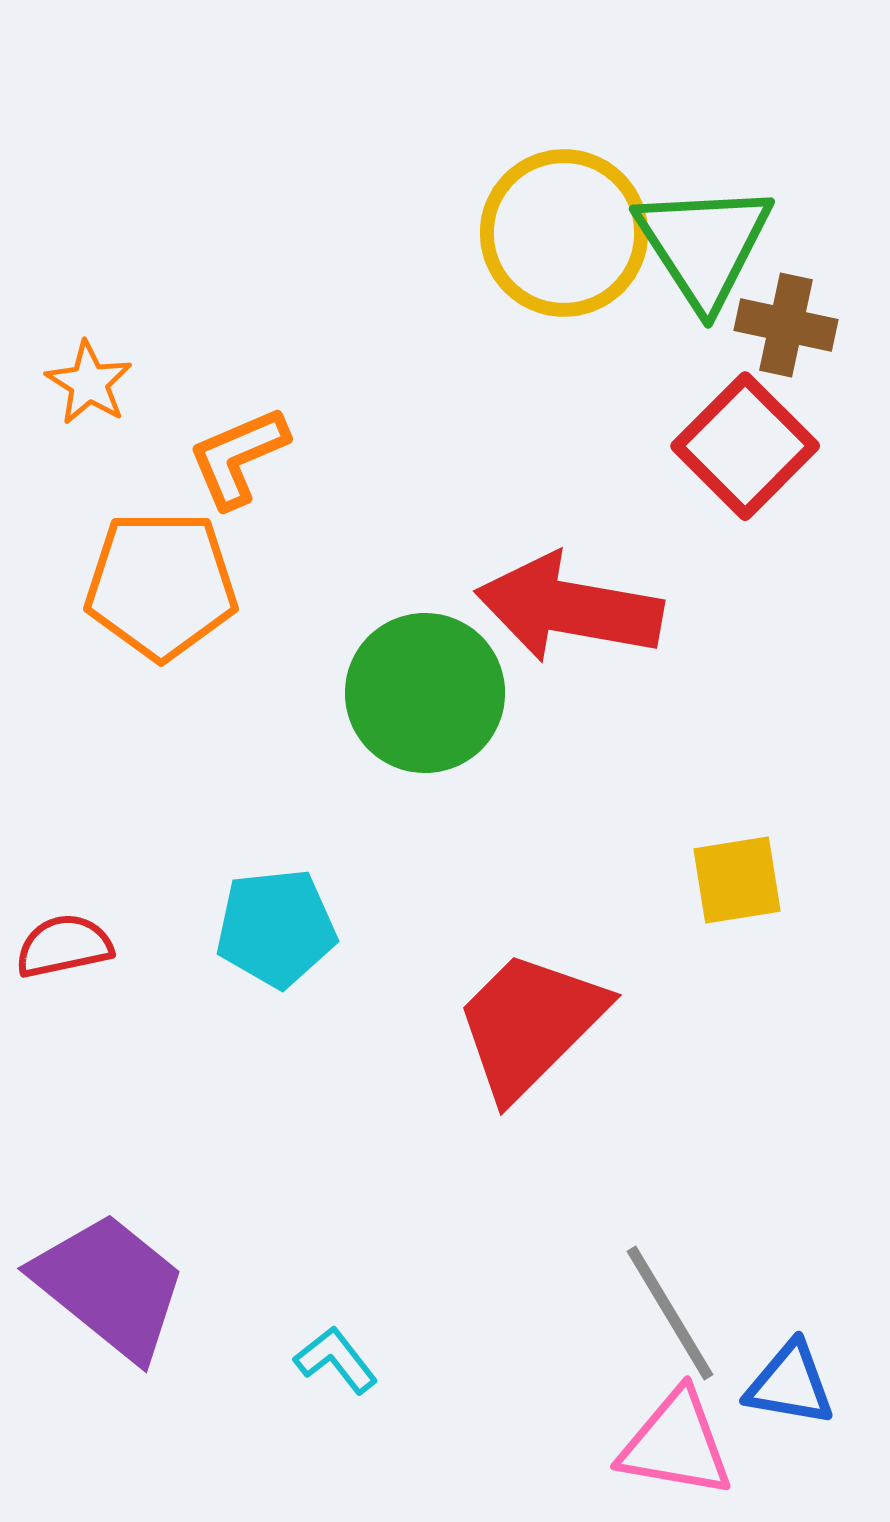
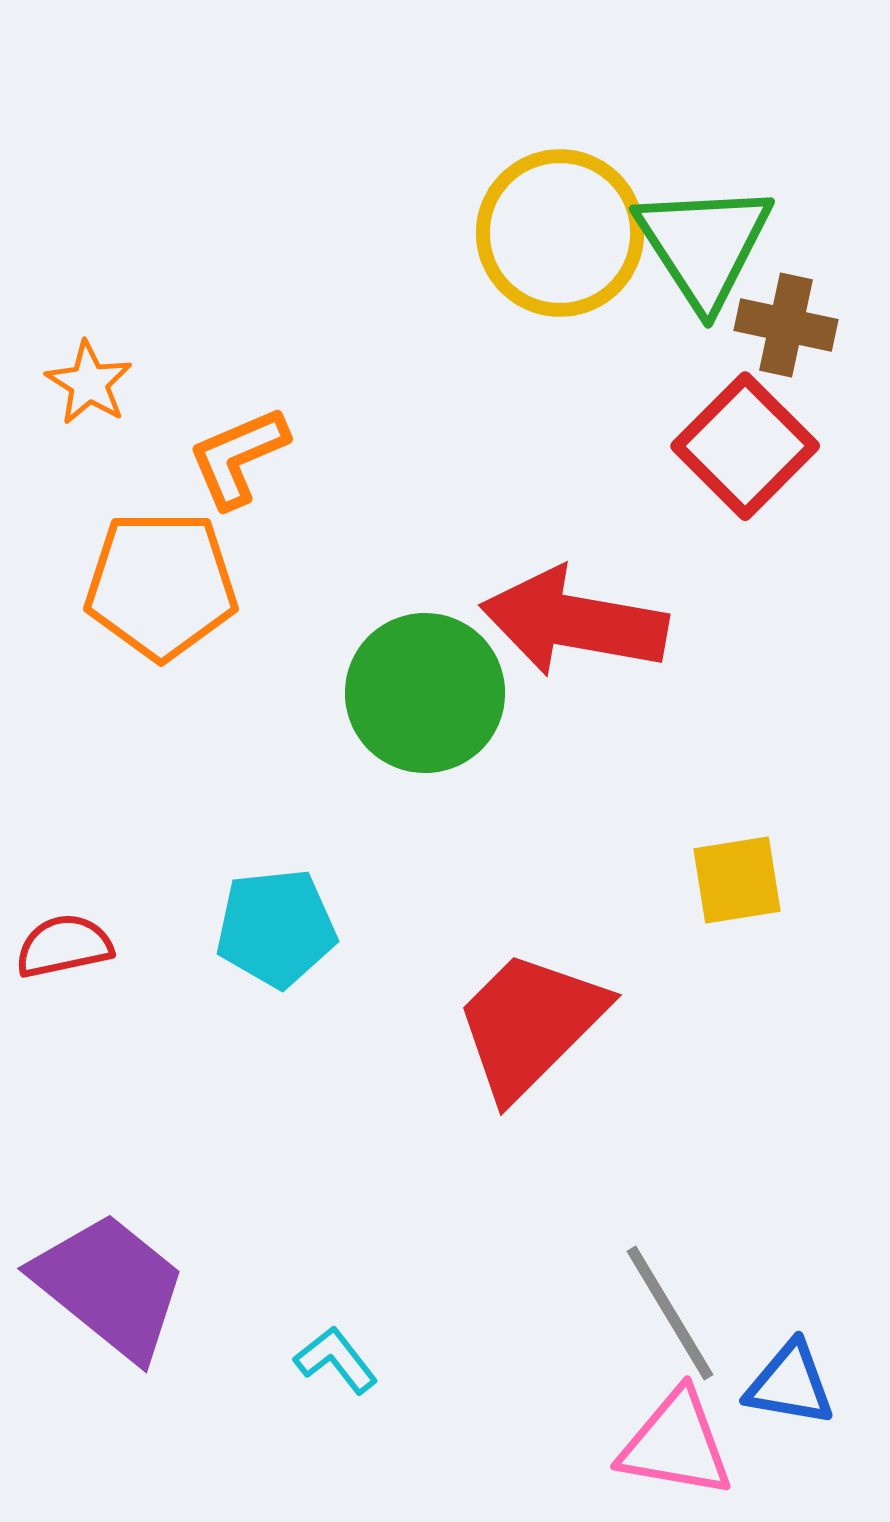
yellow circle: moved 4 px left
red arrow: moved 5 px right, 14 px down
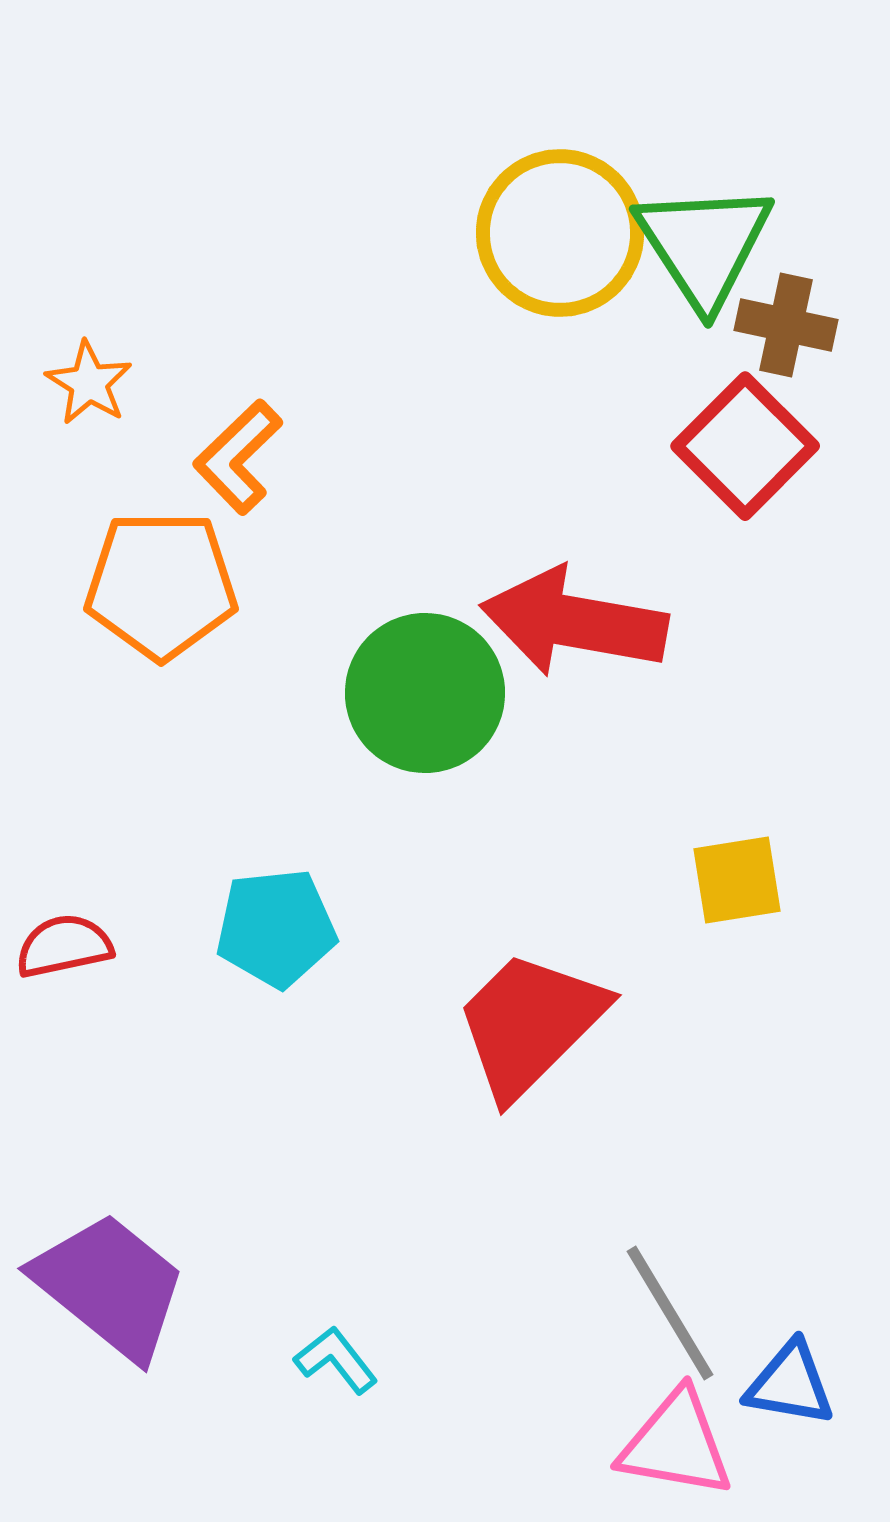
orange L-shape: rotated 21 degrees counterclockwise
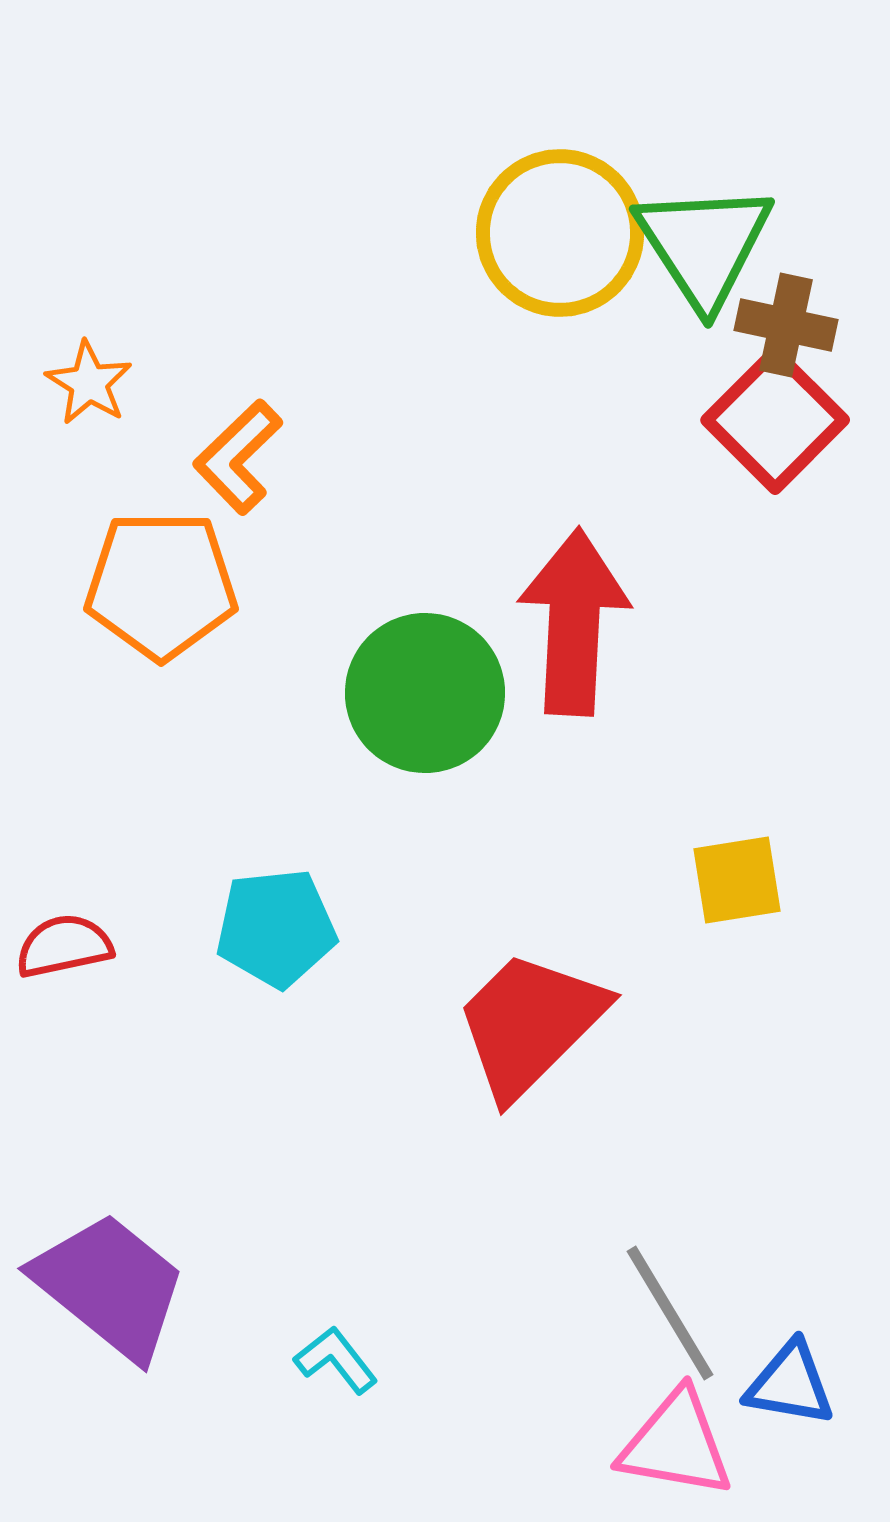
red square: moved 30 px right, 26 px up
red arrow: rotated 83 degrees clockwise
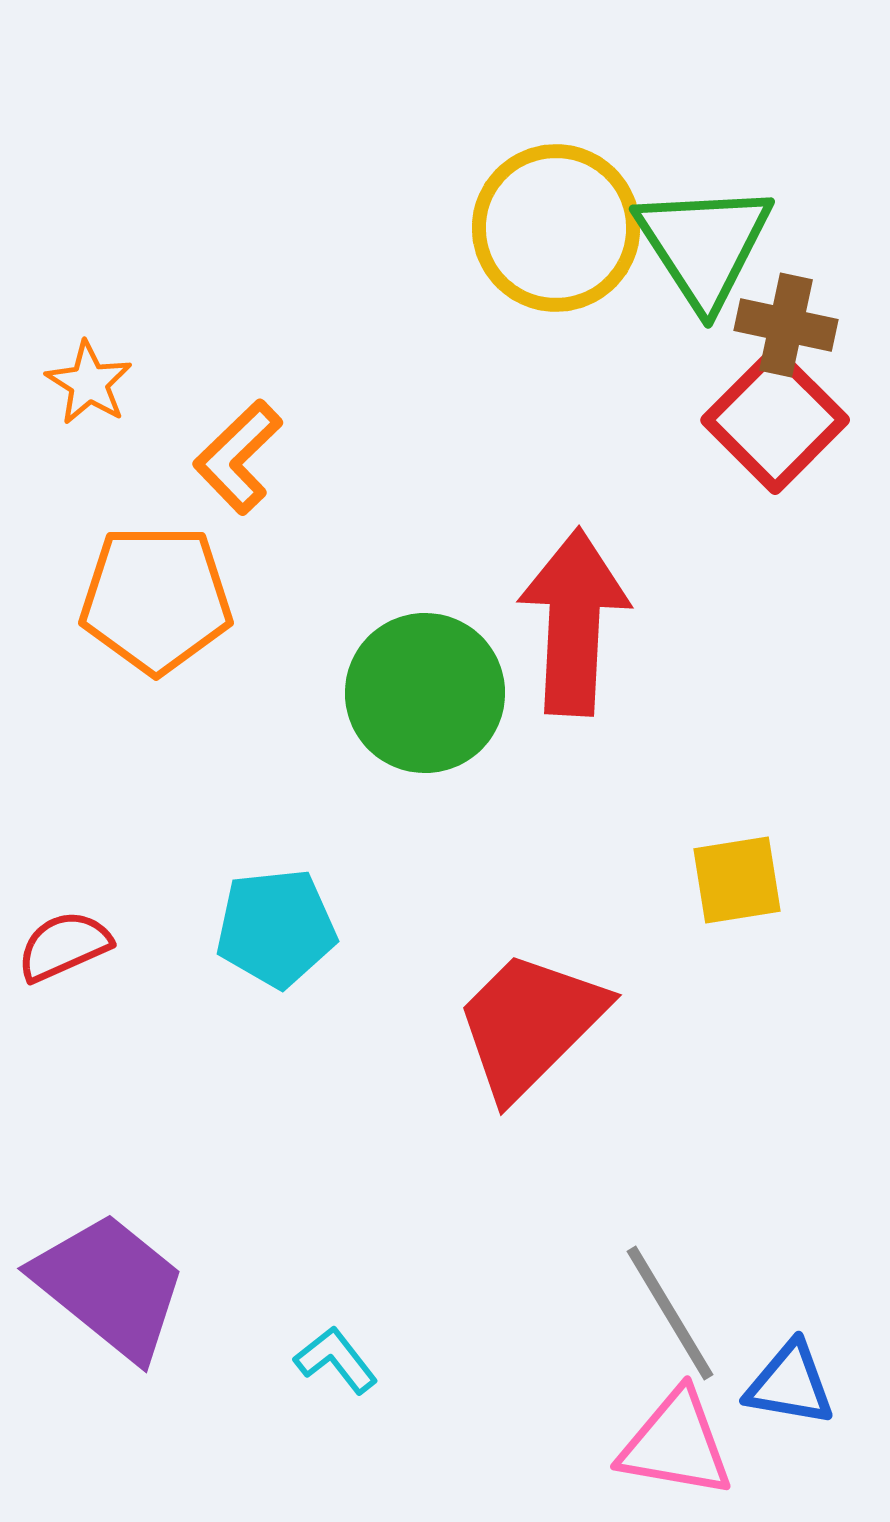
yellow circle: moved 4 px left, 5 px up
orange pentagon: moved 5 px left, 14 px down
red semicircle: rotated 12 degrees counterclockwise
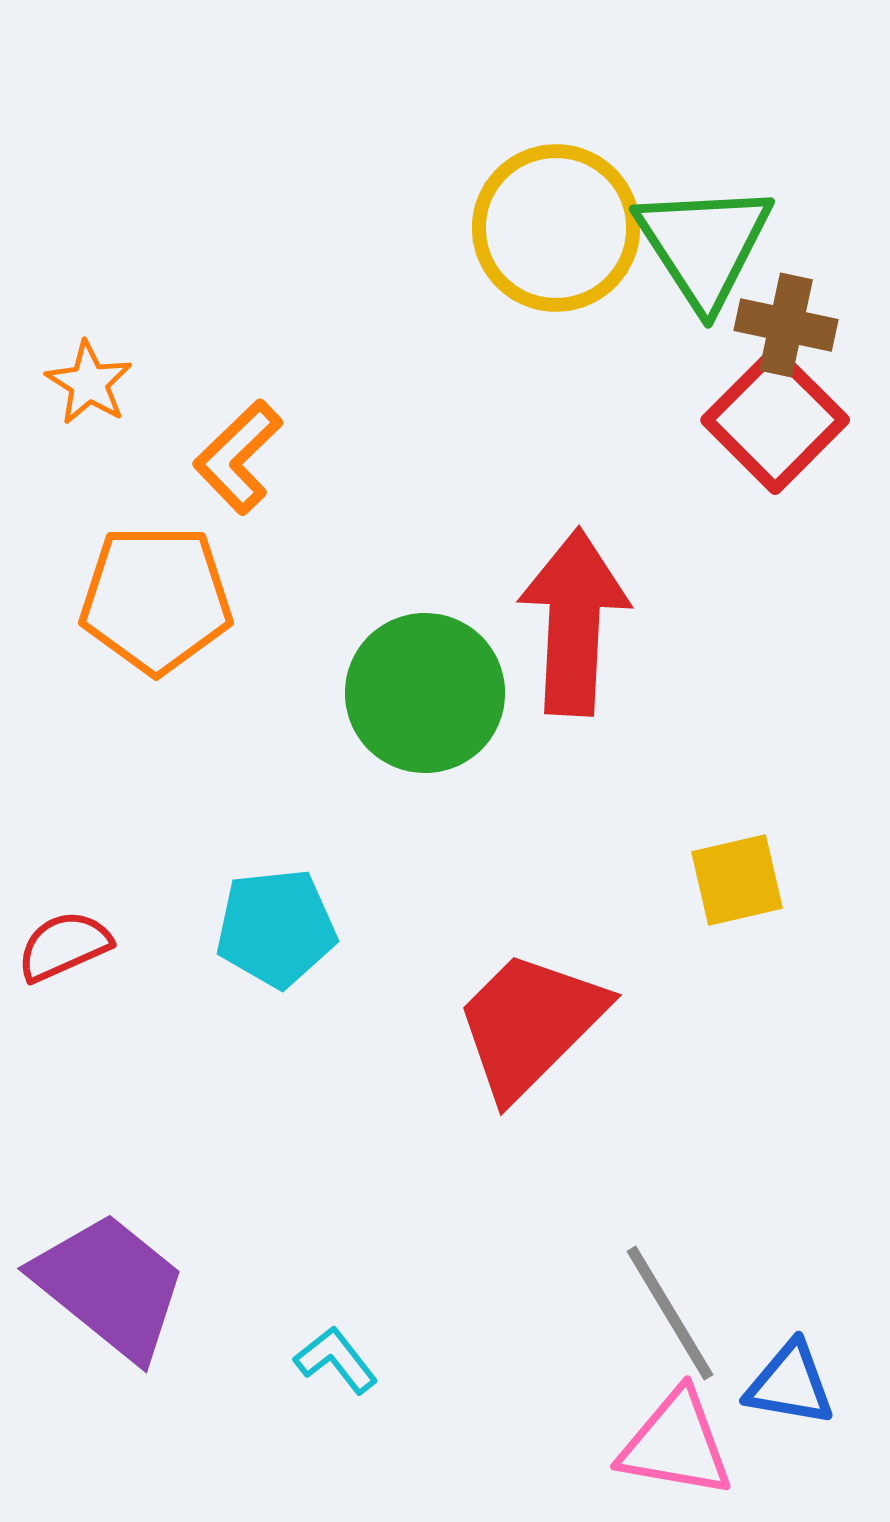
yellow square: rotated 4 degrees counterclockwise
